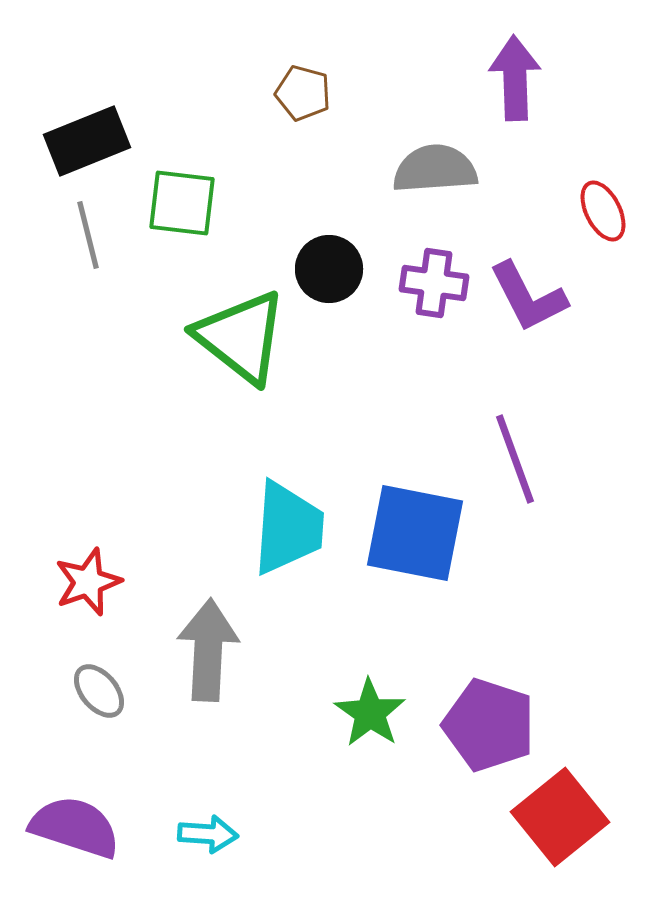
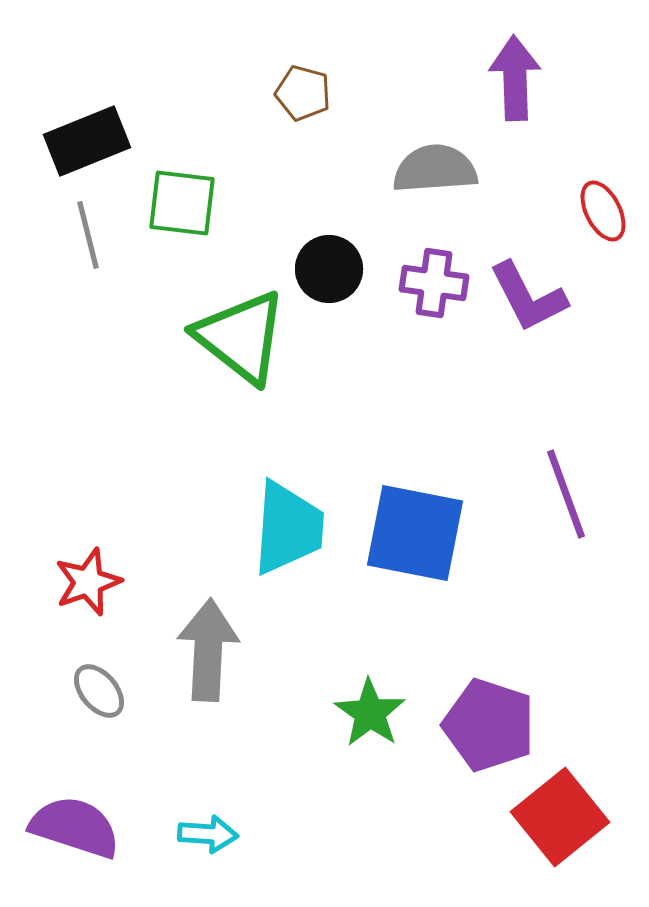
purple line: moved 51 px right, 35 px down
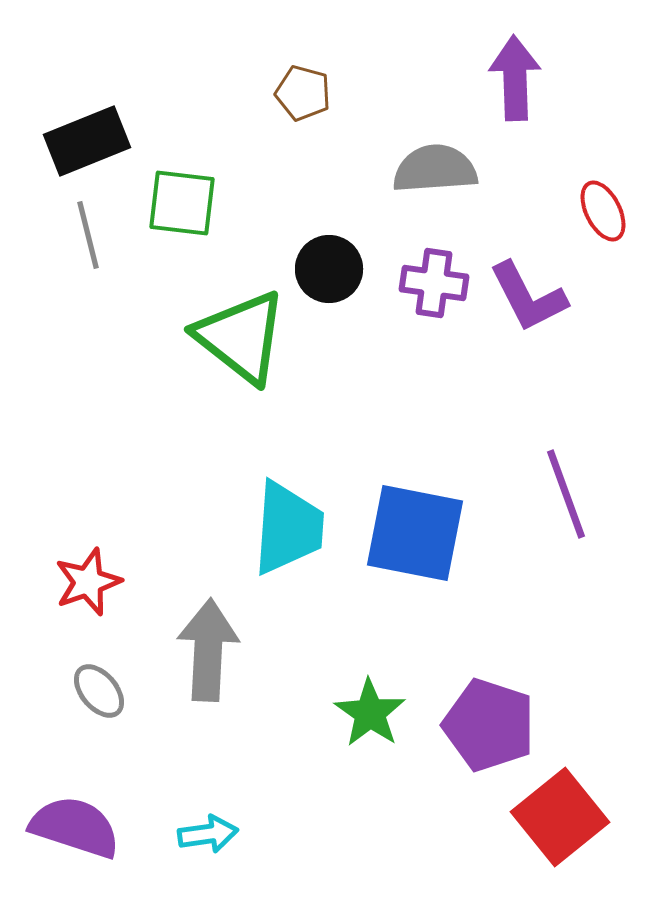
cyan arrow: rotated 12 degrees counterclockwise
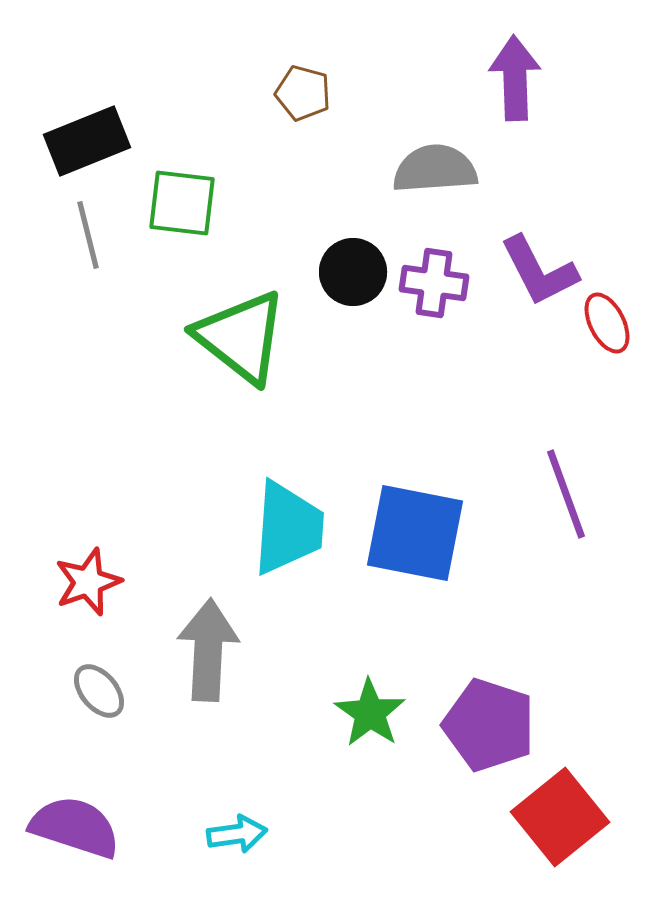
red ellipse: moved 4 px right, 112 px down
black circle: moved 24 px right, 3 px down
purple L-shape: moved 11 px right, 26 px up
cyan arrow: moved 29 px right
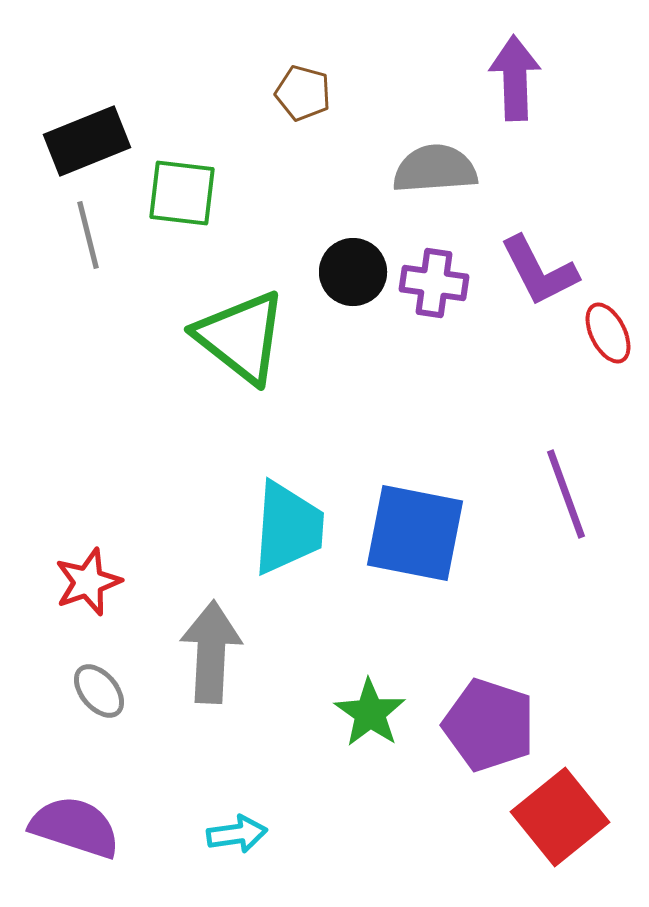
green square: moved 10 px up
red ellipse: moved 1 px right, 10 px down
gray arrow: moved 3 px right, 2 px down
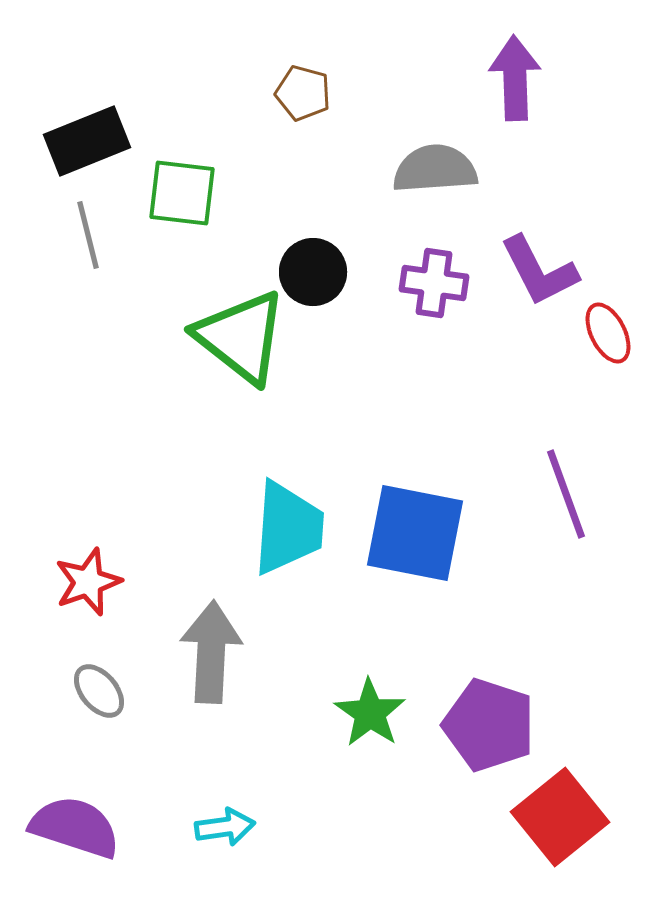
black circle: moved 40 px left
cyan arrow: moved 12 px left, 7 px up
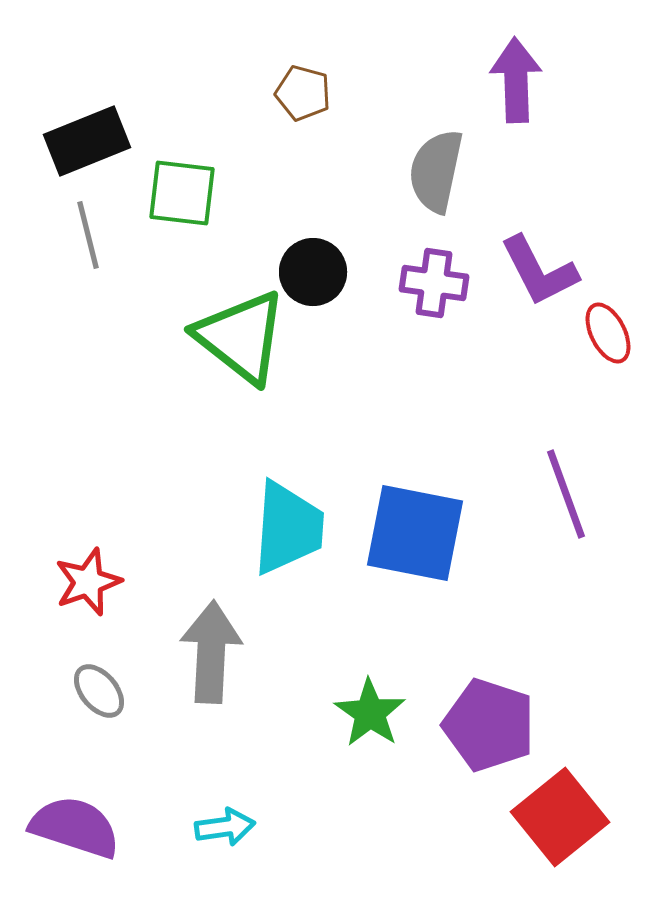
purple arrow: moved 1 px right, 2 px down
gray semicircle: moved 1 px right, 2 px down; rotated 74 degrees counterclockwise
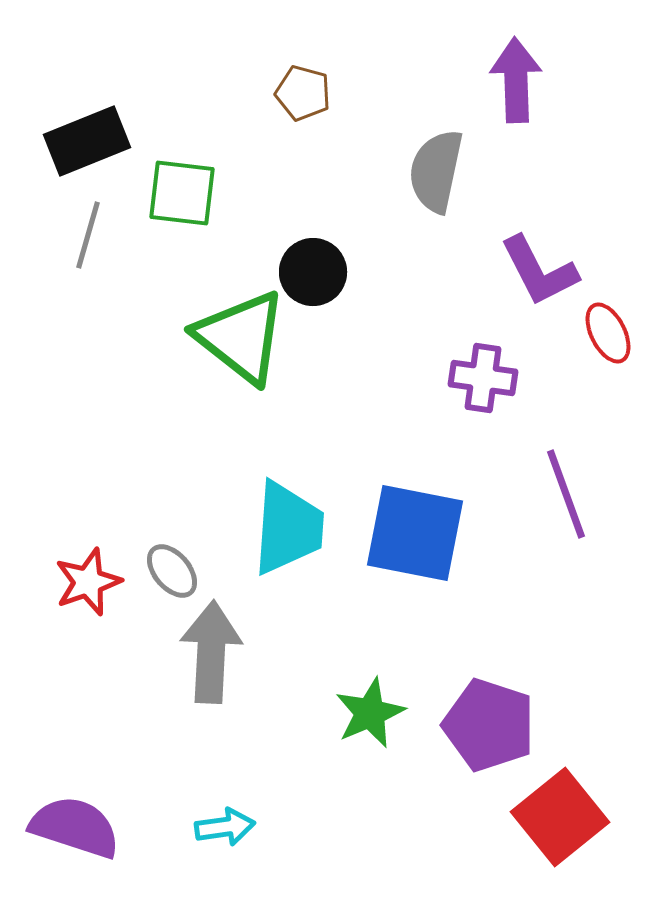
gray line: rotated 30 degrees clockwise
purple cross: moved 49 px right, 95 px down
gray ellipse: moved 73 px right, 120 px up
green star: rotated 14 degrees clockwise
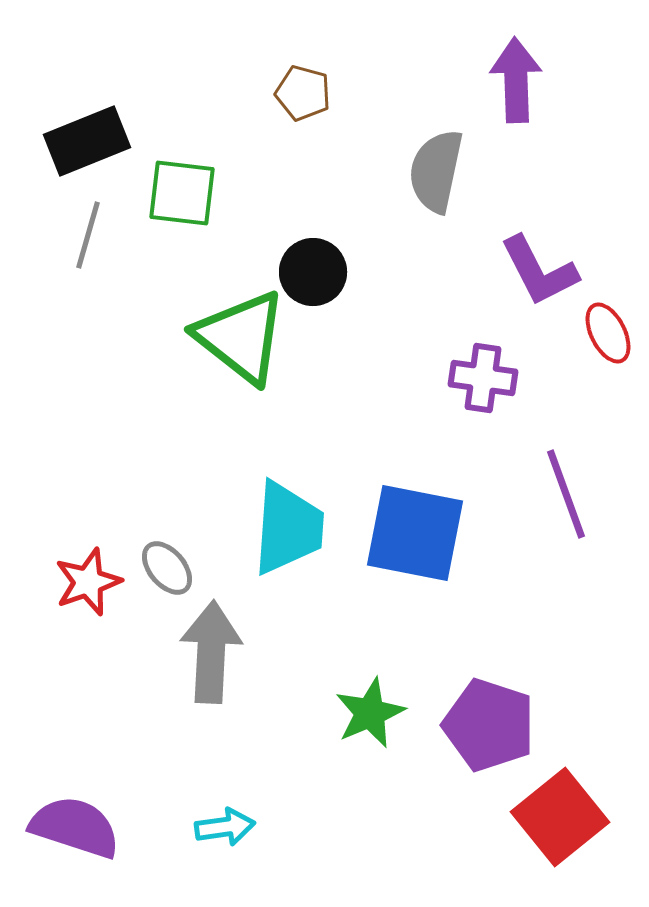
gray ellipse: moved 5 px left, 3 px up
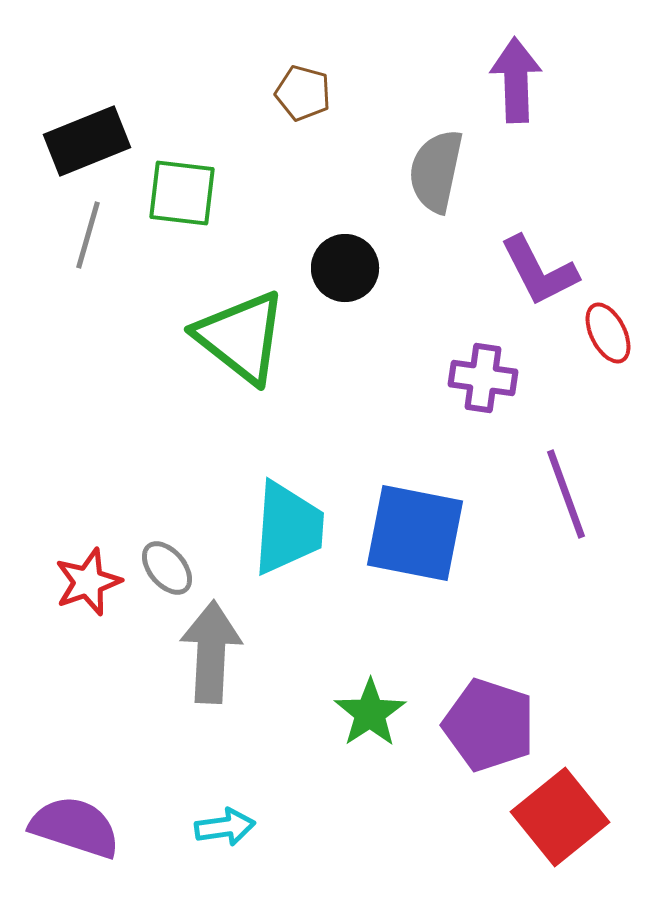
black circle: moved 32 px right, 4 px up
green star: rotated 10 degrees counterclockwise
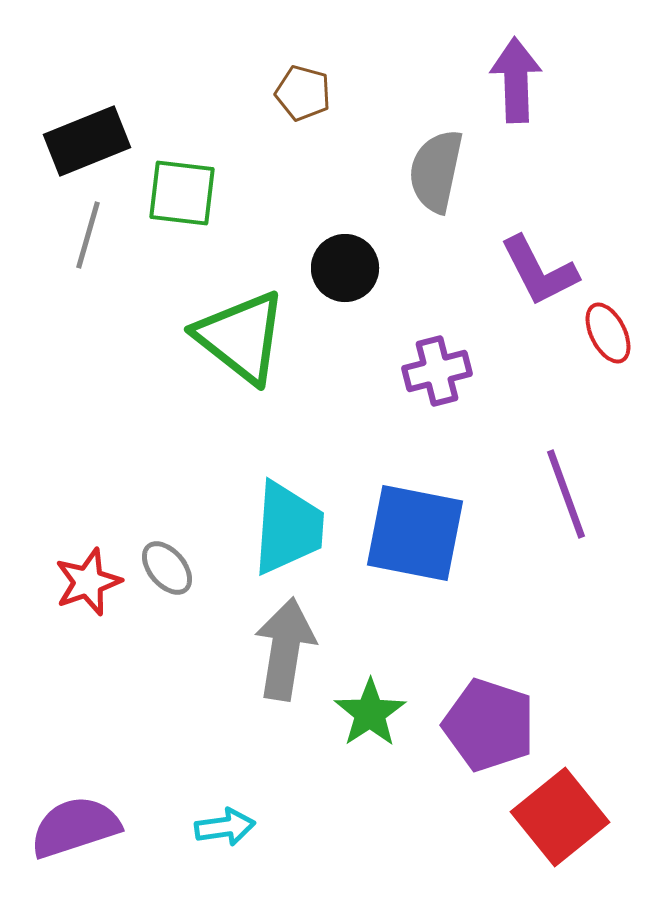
purple cross: moved 46 px left, 7 px up; rotated 22 degrees counterclockwise
gray arrow: moved 74 px right, 3 px up; rotated 6 degrees clockwise
purple semicircle: rotated 36 degrees counterclockwise
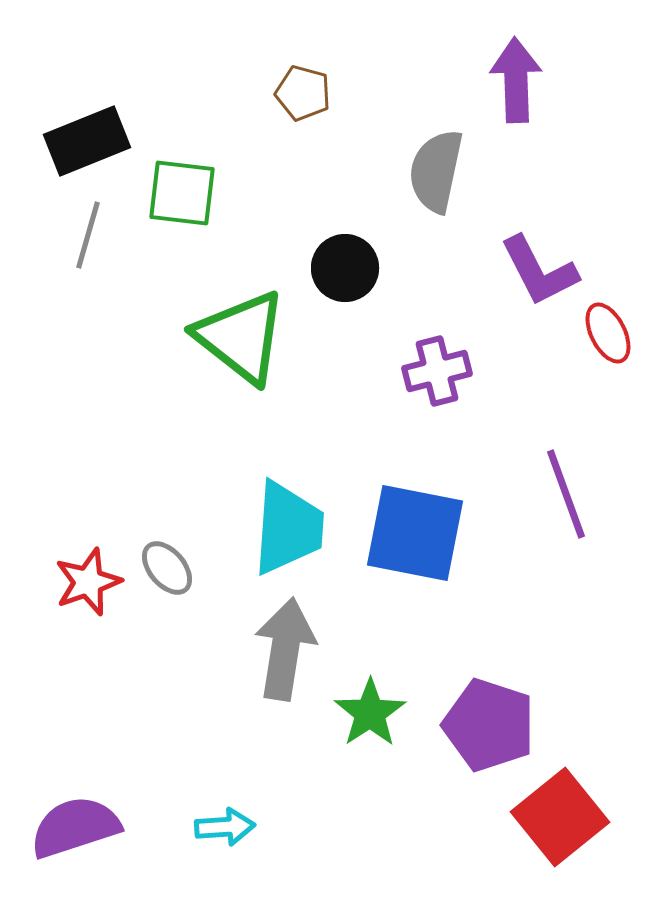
cyan arrow: rotated 4 degrees clockwise
